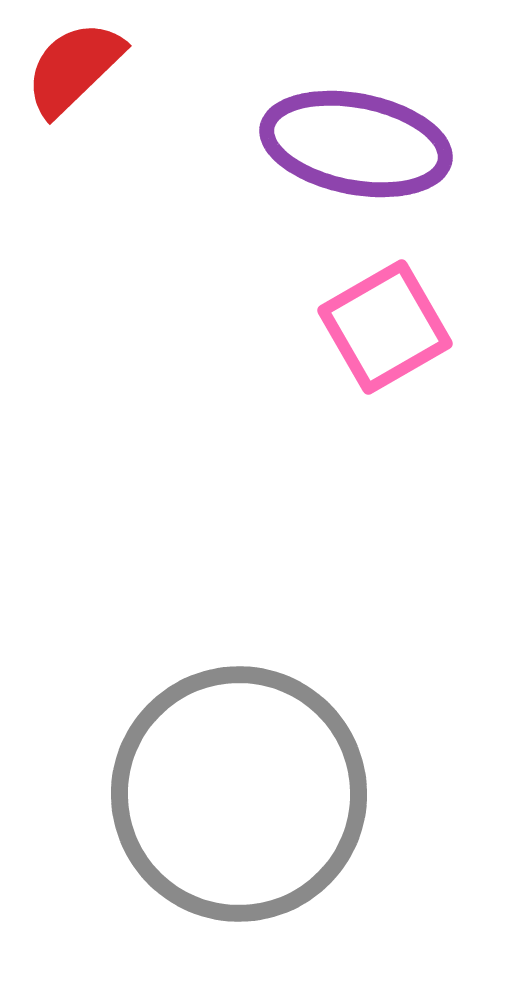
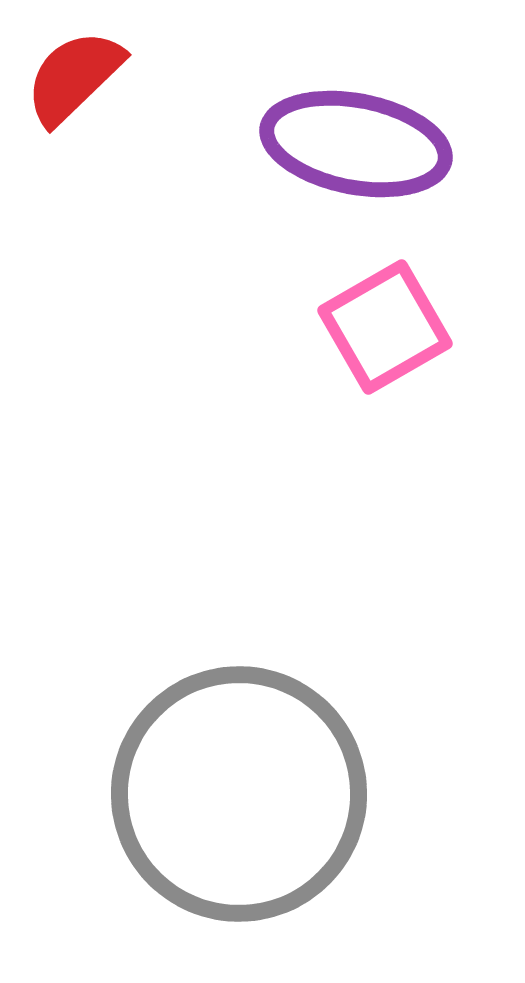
red semicircle: moved 9 px down
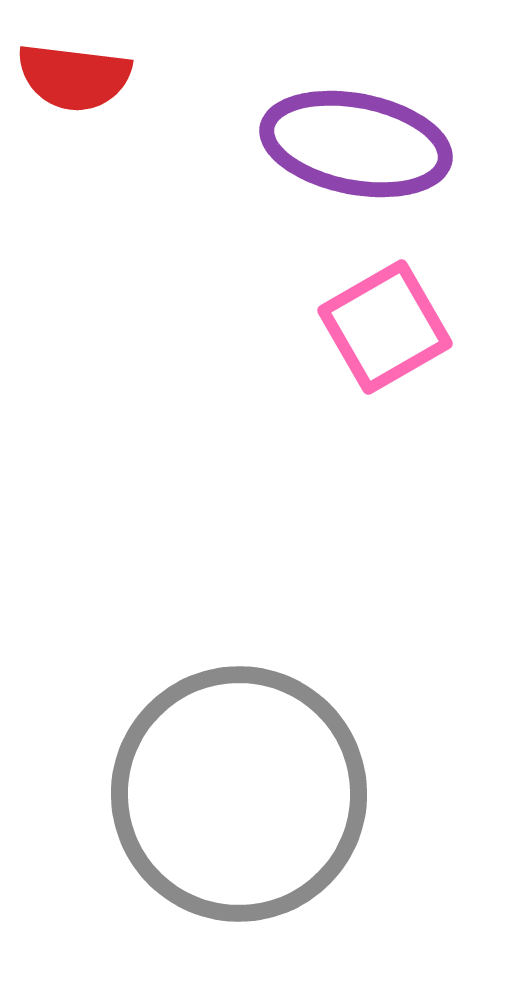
red semicircle: rotated 129 degrees counterclockwise
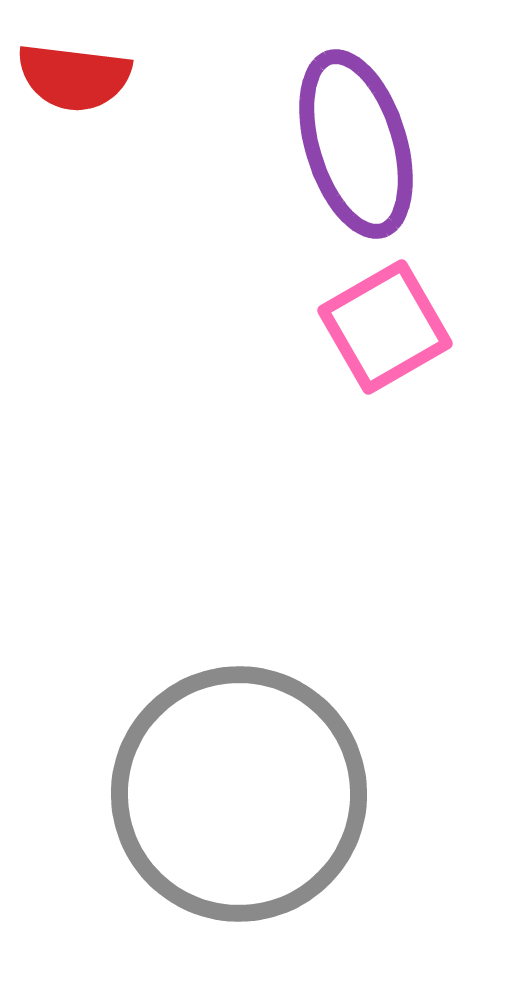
purple ellipse: rotated 62 degrees clockwise
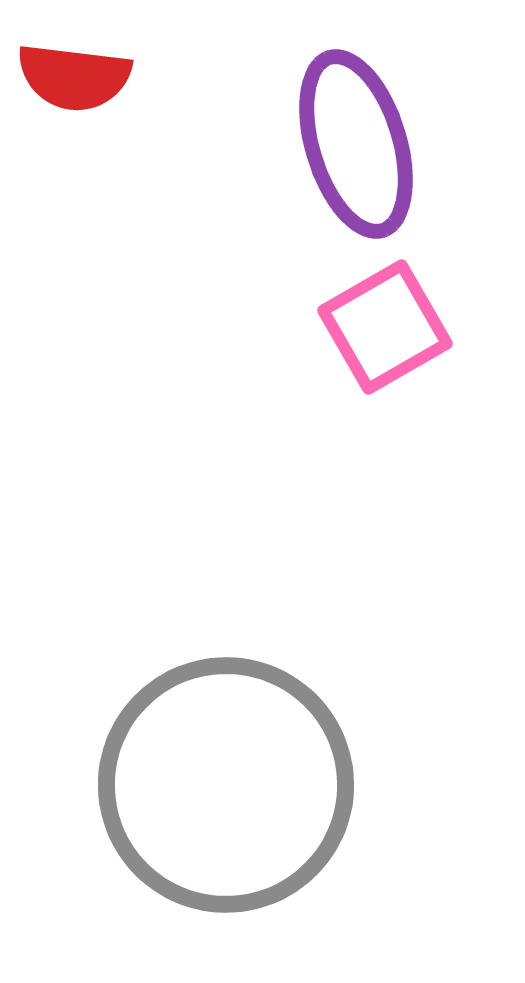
gray circle: moved 13 px left, 9 px up
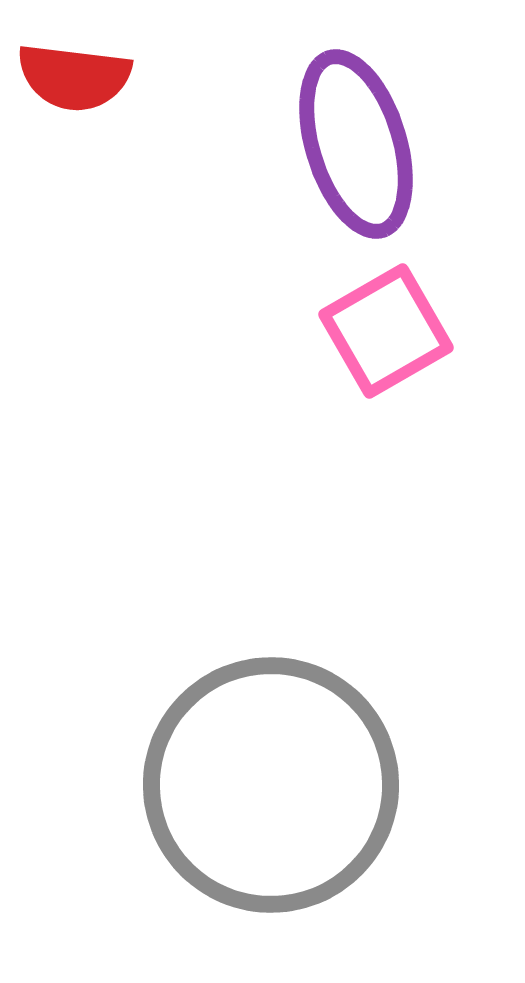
pink square: moved 1 px right, 4 px down
gray circle: moved 45 px right
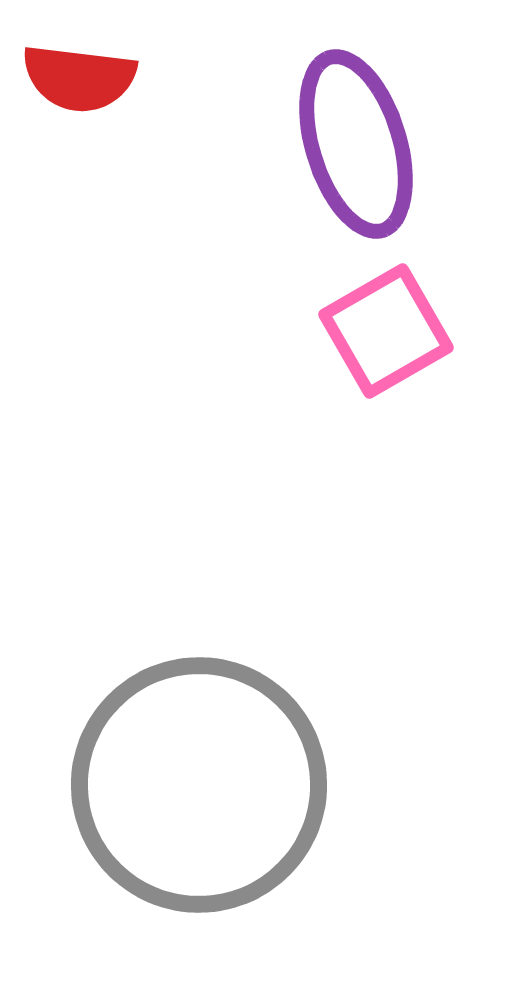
red semicircle: moved 5 px right, 1 px down
gray circle: moved 72 px left
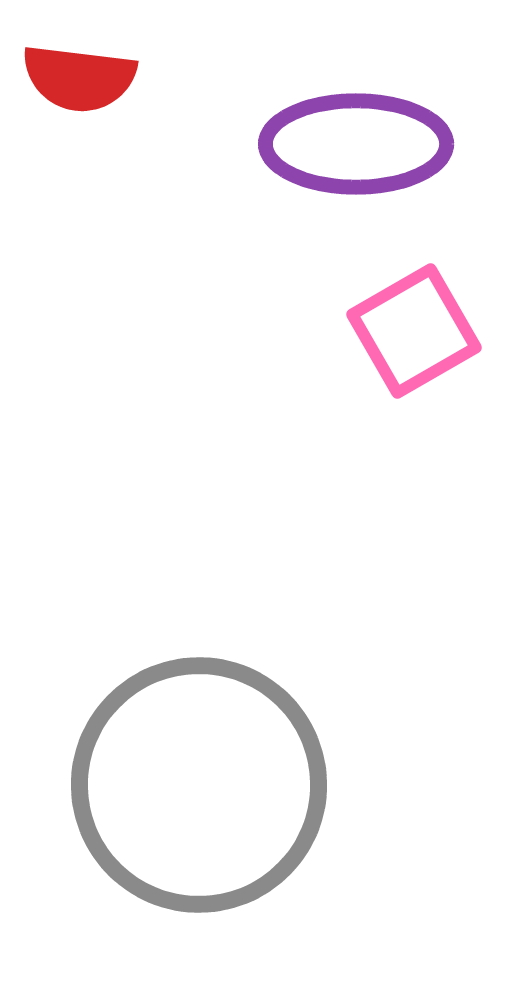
purple ellipse: rotated 73 degrees counterclockwise
pink square: moved 28 px right
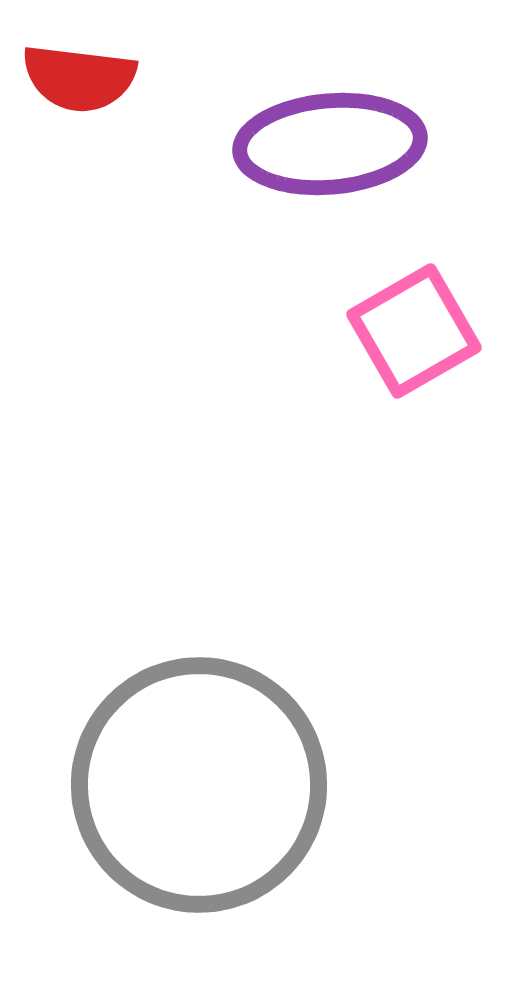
purple ellipse: moved 26 px left; rotated 5 degrees counterclockwise
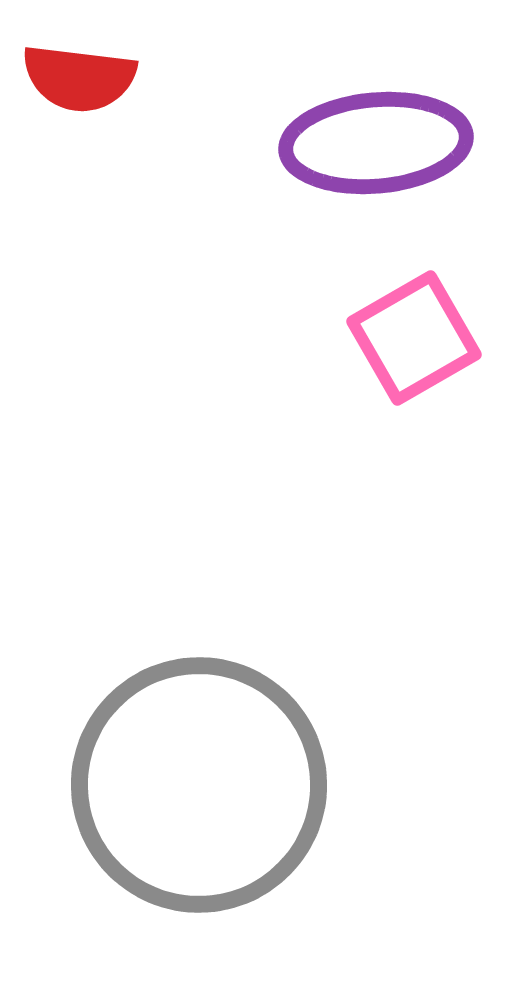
purple ellipse: moved 46 px right, 1 px up
pink square: moved 7 px down
